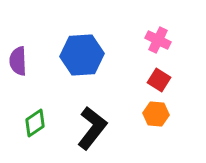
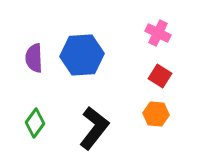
pink cross: moved 7 px up
purple semicircle: moved 16 px right, 3 px up
red square: moved 1 px right, 4 px up
green diamond: rotated 20 degrees counterclockwise
black L-shape: moved 2 px right
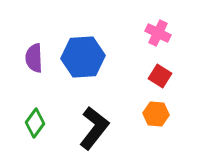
blue hexagon: moved 1 px right, 2 px down
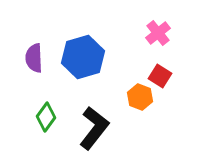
pink cross: rotated 25 degrees clockwise
blue hexagon: rotated 12 degrees counterclockwise
orange hexagon: moved 16 px left, 17 px up; rotated 15 degrees clockwise
green diamond: moved 11 px right, 6 px up
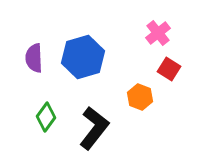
red square: moved 9 px right, 7 px up
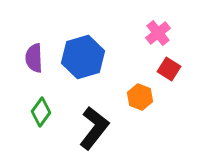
green diamond: moved 5 px left, 5 px up
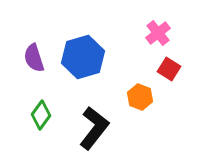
purple semicircle: rotated 16 degrees counterclockwise
green diamond: moved 3 px down
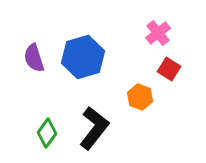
green diamond: moved 6 px right, 18 px down
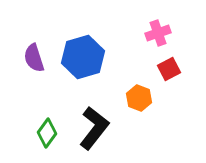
pink cross: rotated 20 degrees clockwise
red square: rotated 30 degrees clockwise
orange hexagon: moved 1 px left, 1 px down
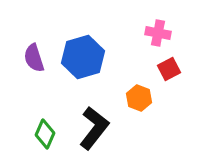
pink cross: rotated 30 degrees clockwise
green diamond: moved 2 px left, 1 px down; rotated 12 degrees counterclockwise
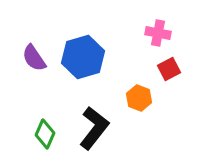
purple semicircle: rotated 16 degrees counterclockwise
